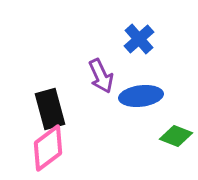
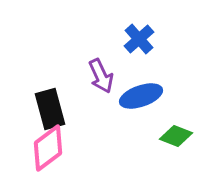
blue ellipse: rotated 12 degrees counterclockwise
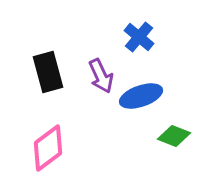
blue cross: moved 2 px up; rotated 8 degrees counterclockwise
black rectangle: moved 2 px left, 37 px up
green diamond: moved 2 px left
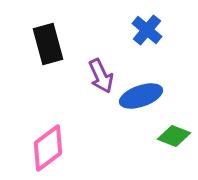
blue cross: moved 8 px right, 7 px up
black rectangle: moved 28 px up
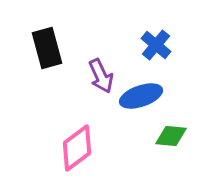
blue cross: moved 9 px right, 15 px down
black rectangle: moved 1 px left, 4 px down
green diamond: moved 3 px left; rotated 16 degrees counterclockwise
pink diamond: moved 29 px right
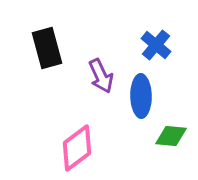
blue ellipse: rotated 72 degrees counterclockwise
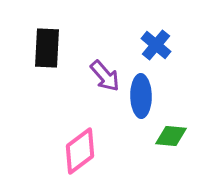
black rectangle: rotated 18 degrees clockwise
purple arrow: moved 4 px right; rotated 16 degrees counterclockwise
pink diamond: moved 3 px right, 3 px down
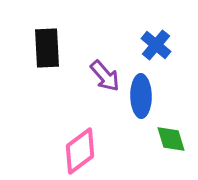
black rectangle: rotated 6 degrees counterclockwise
green diamond: moved 3 px down; rotated 68 degrees clockwise
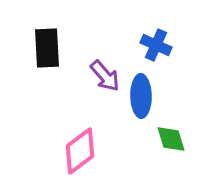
blue cross: rotated 16 degrees counterclockwise
